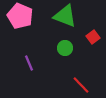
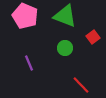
pink pentagon: moved 5 px right
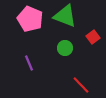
pink pentagon: moved 5 px right, 3 px down
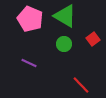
green triangle: rotated 10 degrees clockwise
red square: moved 2 px down
green circle: moved 1 px left, 4 px up
purple line: rotated 42 degrees counterclockwise
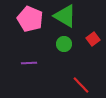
purple line: rotated 28 degrees counterclockwise
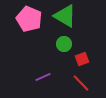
pink pentagon: moved 1 px left
red square: moved 11 px left, 20 px down; rotated 16 degrees clockwise
purple line: moved 14 px right, 14 px down; rotated 21 degrees counterclockwise
red line: moved 2 px up
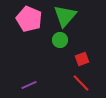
green triangle: rotated 40 degrees clockwise
green circle: moved 4 px left, 4 px up
purple line: moved 14 px left, 8 px down
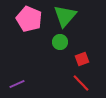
green circle: moved 2 px down
purple line: moved 12 px left, 1 px up
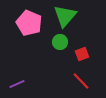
pink pentagon: moved 4 px down
red square: moved 5 px up
red line: moved 2 px up
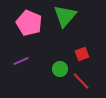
green circle: moved 27 px down
purple line: moved 4 px right, 23 px up
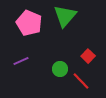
red square: moved 6 px right, 2 px down; rotated 24 degrees counterclockwise
